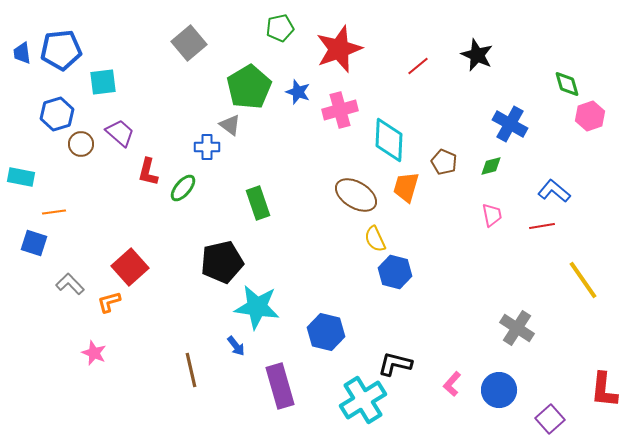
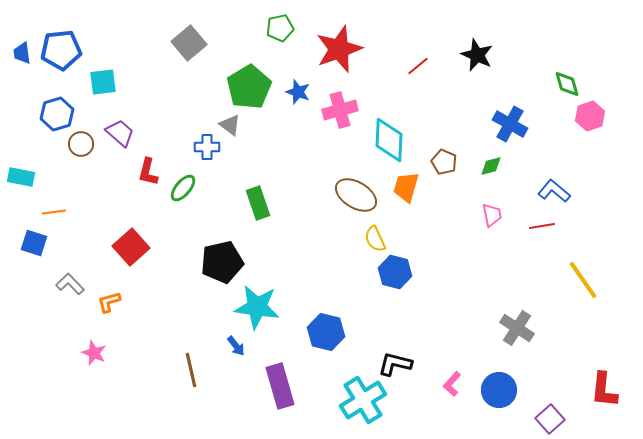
red square at (130, 267): moved 1 px right, 20 px up
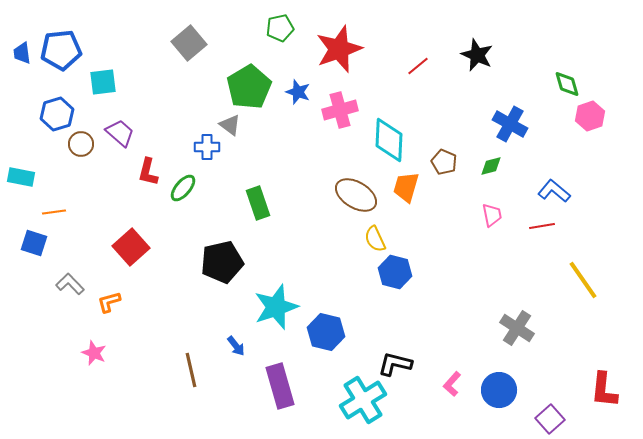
cyan star at (257, 307): moved 19 px right; rotated 27 degrees counterclockwise
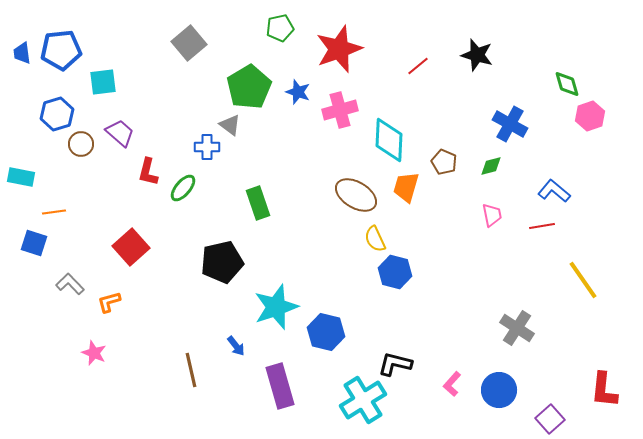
black star at (477, 55): rotated 8 degrees counterclockwise
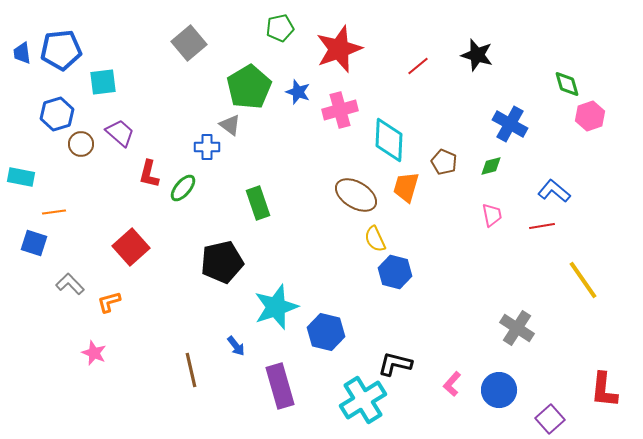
red L-shape at (148, 172): moved 1 px right, 2 px down
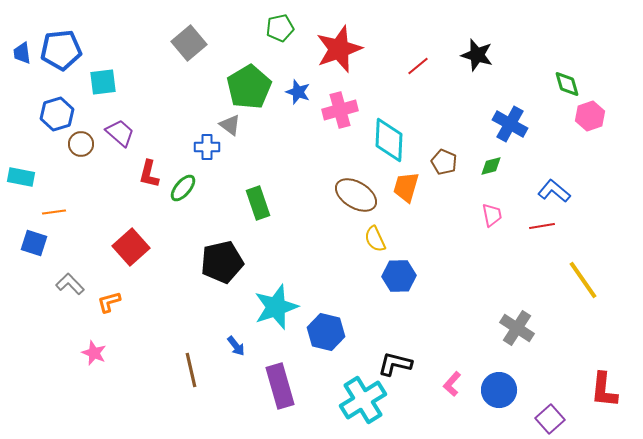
blue hexagon at (395, 272): moved 4 px right, 4 px down; rotated 16 degrees counterclockwise
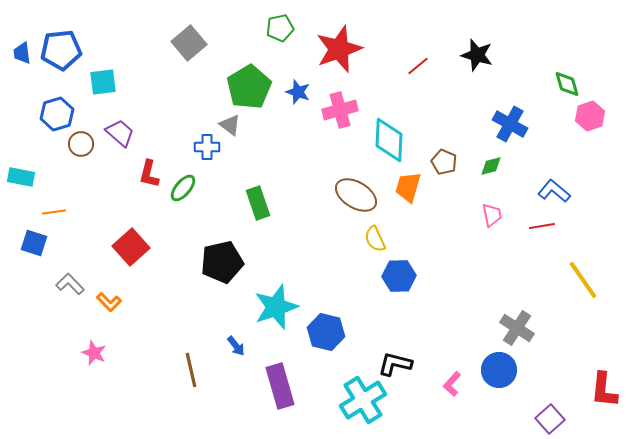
orange trapezoid at (406, 187): moved 2 px right
orange L-shape at (109, 302): rotated 120 degrees counterclockwise
blue circle at (499, 390): moved 20 px up
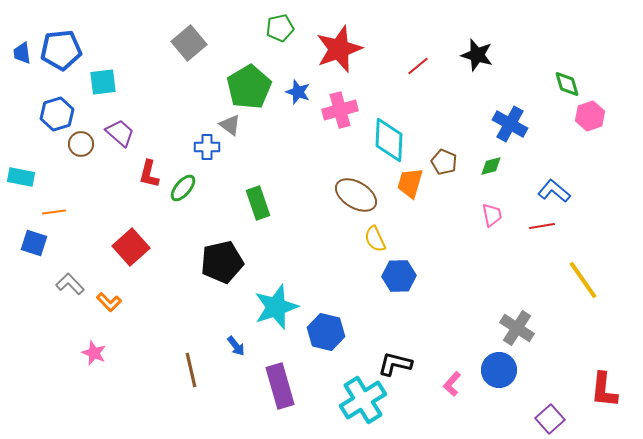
orange trapezoid at (408, 187): moved 2 px right, 4 px up
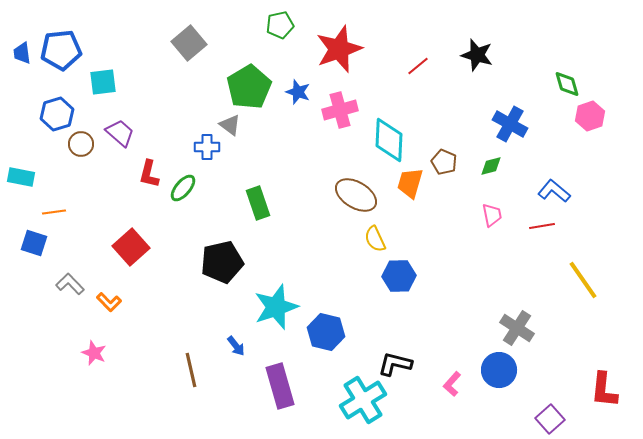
green pentagon at (280, 28): moved 3 px up
